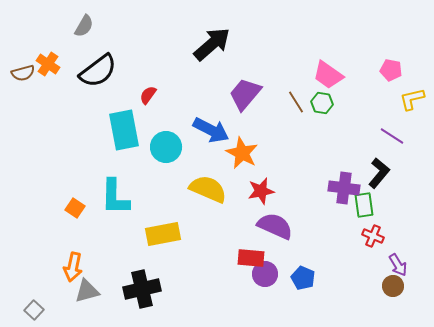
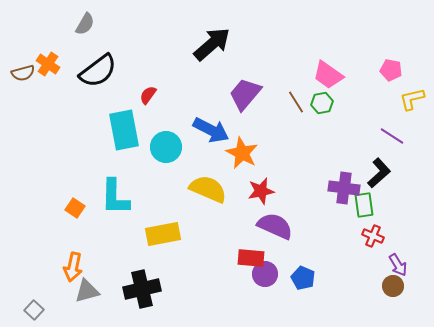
gray semicircle: moved 1 px right, 2 px up
green hexagon: rotated 20 degrees counterclockwise
black L-shape: rotated 8 degrees clockwise
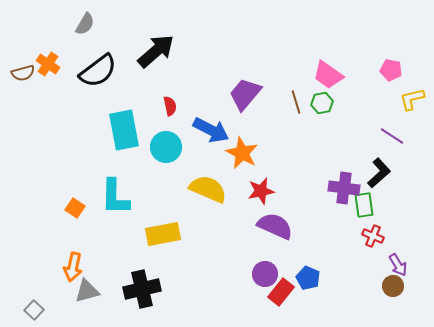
black arrow: moved 56 px left, 7 px down
red semicircle: moved 22 px right, 11 px down; rotated 132 degrees clockwise
brown line: rotated 15 degrees clockwise
red rectangle: moved 30 px right, 34 px down; rotated 56 degrees counterclockwise
blue pentagon: moved 5 px right
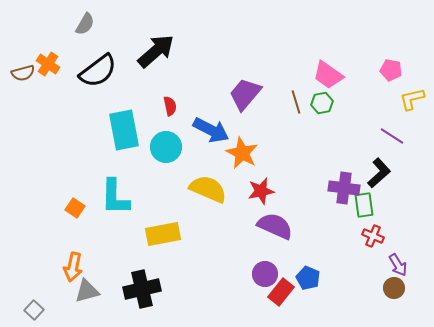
brown circle: moved 1 px right, 2 px down
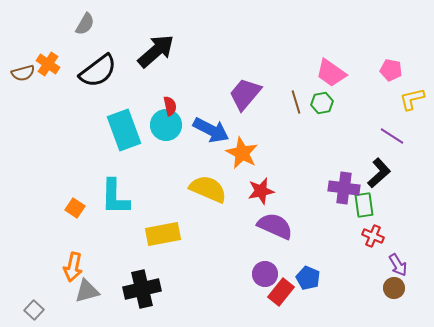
pink trapezoid: moved 3 px right, 2 px up
cyan rectangle: rotated 9 degrees counterclockwise
cyan circle: moved 22 px up
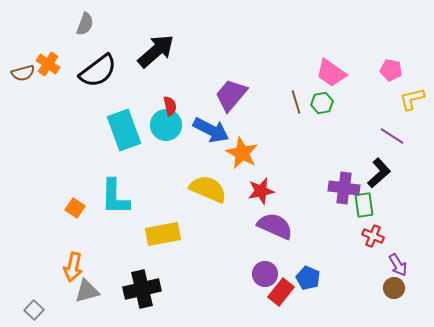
gray semicircle: rotated 10 degrees counterclockwise
purple trapezoid: moved 14 px left, 1 px down
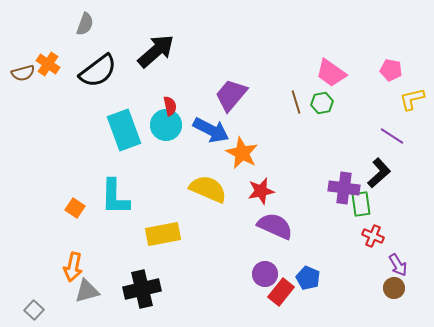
green rectangle: moved 3 px left, 1 px up
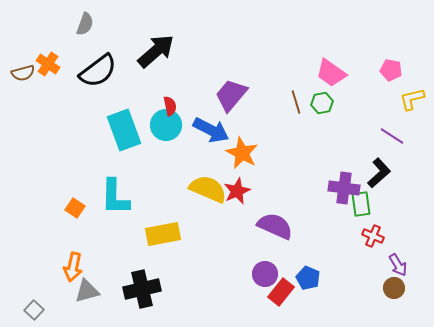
red star: moved 24 px left; rotated 12 degrees counterclockwise
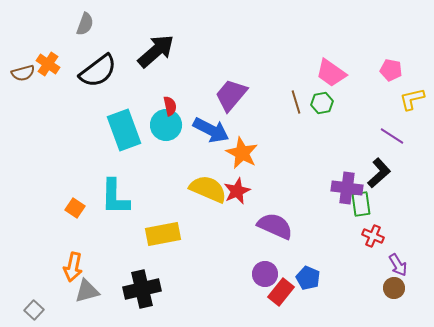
purple cross: moved 3 px right
